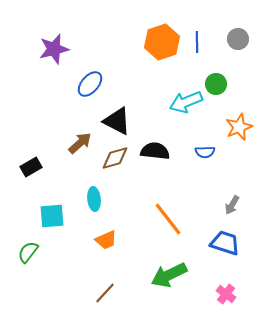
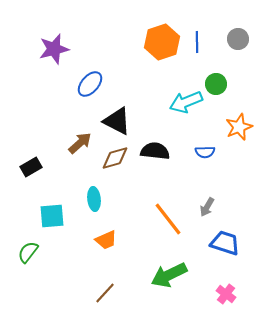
gray arrow: moved 25 px left, 2 px down
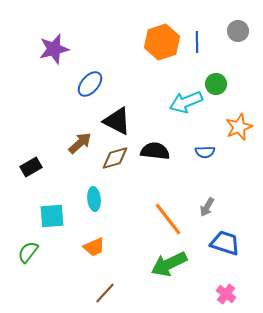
gray circle: moved 8 px up
orange trapezoid: moved 12 px left, 7 px down
green arrow: moved 11 px up
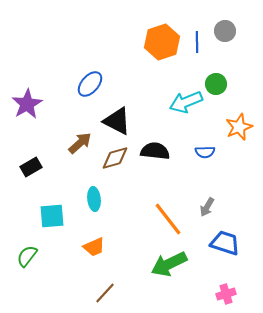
gray circle: moved 13 px left
purple star: moved 27 px left, 55 px down; rotated 16 degrees counterclockwise
green semicircle: moved 1 px left, 4 px down
pink cross: rotated 36 degrees clockwise
